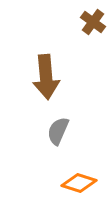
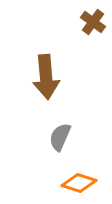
gray semicircle: moved 2 px right, 6 px down
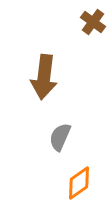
brown arrow: moved 2 px left; rotated 12 degrees clockwise
orange diamond: rotated 52 degrees counterclockwise
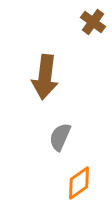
brown arrow: moved 1 px right
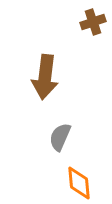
brown cross: rotated 35 degrees clockwise
orange diamond: rotated 60 degrees counterclockwise
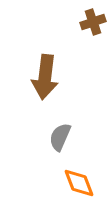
orange diamond: rotated 16 degrees counterclockwise
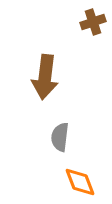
gray semicircle: rotated 16 degrees counterclockwise
orange diamond: moved 1 px right, 1 px up
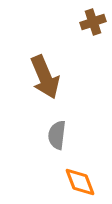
brown arrow: rotated 30 degrees counterclockwise
gray semicircle: moved 3 px left, 2 px up
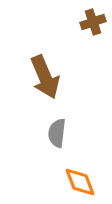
gray semicircle: moved 2 px up
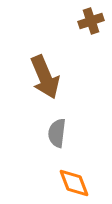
brown cross: moved 2 px left, 1 px up
orange diamond: moved 6 px left, 1 px down
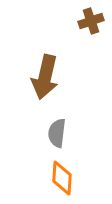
brown arrow: rotated 36 degrees clockwise
orange diamond: moved 12 px left, 5 px up; rotated 24 degrees clockwise
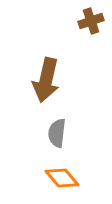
brown arrow: moved 1 px right, 3 px down
orange diamond: rotated 44 degrees counterclockwise
